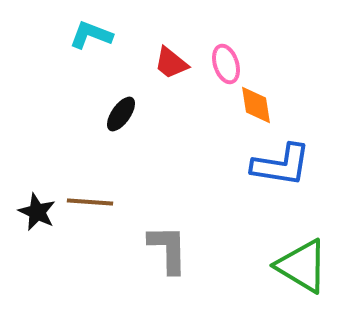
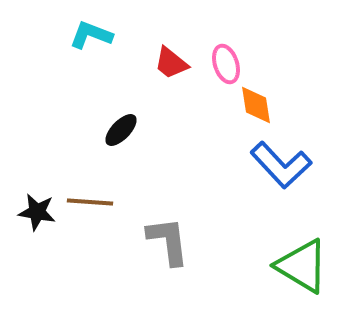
black ellipse: moved 16 px down; rotated 9 degrees clockwise
blue L-shape: rotated 38 degrees clockwise
black star: rotated 15 degrees counterclockwise
gray L-shape: moved 8 px up; rotated 6 degrees counterclockwise
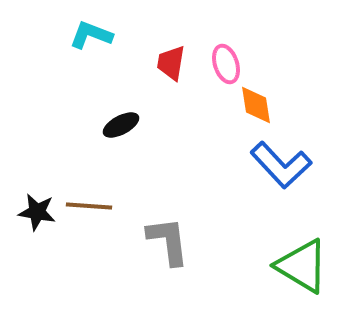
red trapezoid: rotated 60 degrees clockwise
black ellipse: moved 5 px up; rotated 18 degrees clockwise
brown line: moved 1 px left, 4 px down
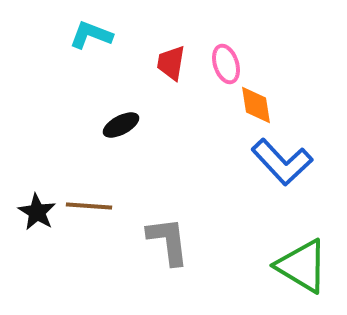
blue L-shape: moved 1 px right, 3 px up
black star: rotated 21 degrees clockwise
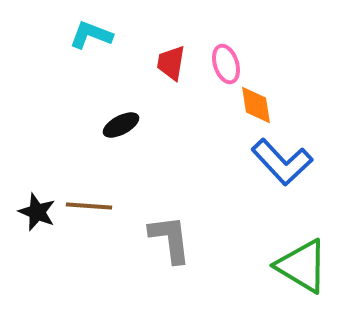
black star: rotated 9 degrees counterclockwise
gray L-shape: moved 2 px right, 2 px up
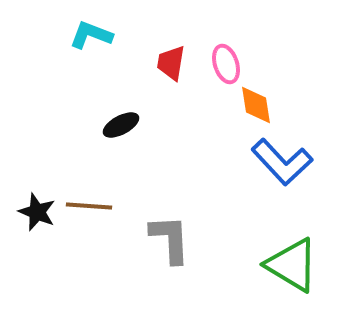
gray L-shape: rotated 4 degrees clockwise
green triangle: moved 10 px left, 1 px up
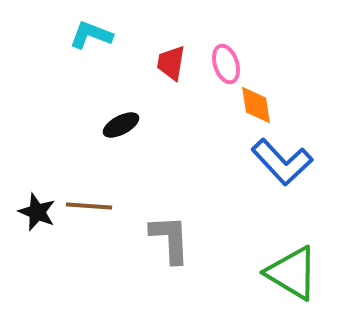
green triangle: moved 8 px down
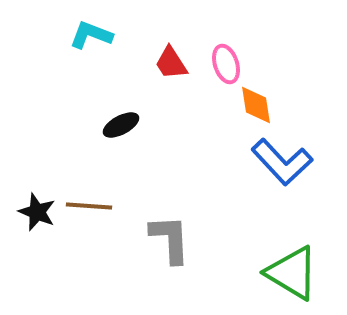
red trapezoid: rotated 42 degrees counterclockwise
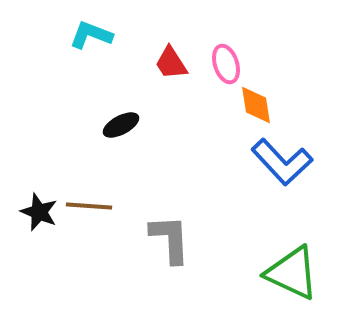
black star: moved 2 px right
green triangle: rotated 6 degrees counterclockwise
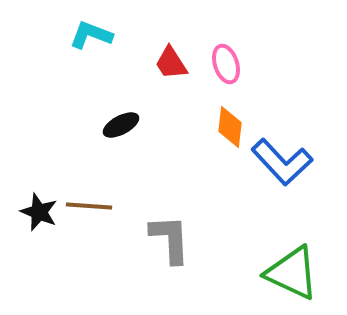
orange diamond: moved 26 px left, 22 px down; rotated 15 degrees clockwise
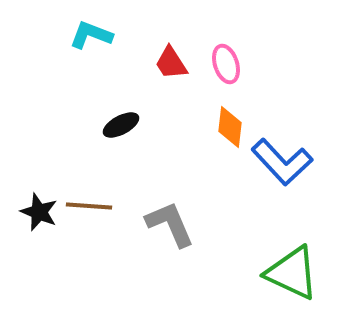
gray L-shape: moved 15 px up; rotated 20 degrees counterclockwise
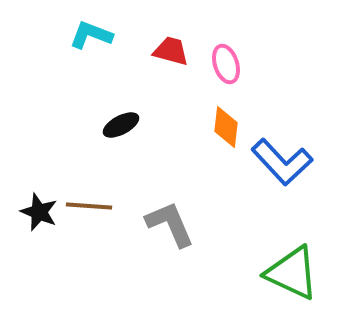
red trapezoid: moved 12 px up; rotated 138 degrees clockwise
orange diamond: moved 4 px left
